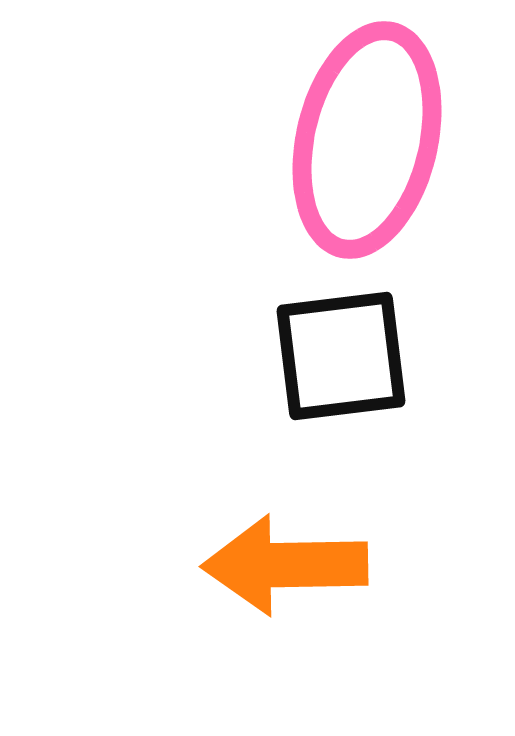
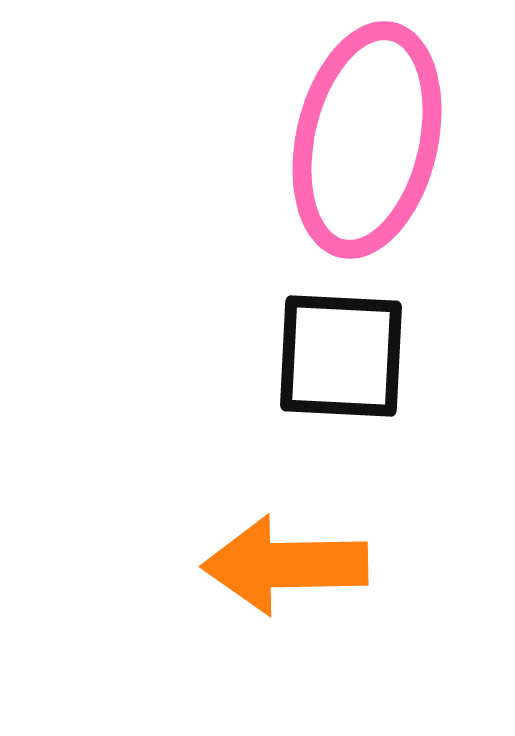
black square: rotated 10 degrees clockwise
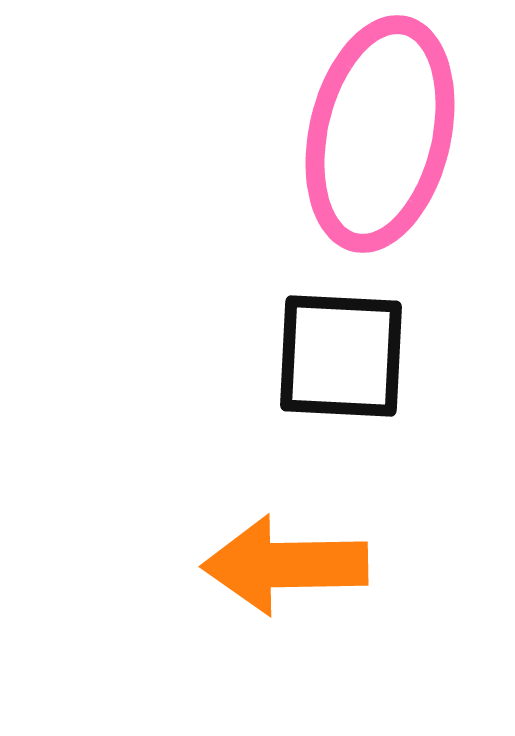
pink ellipse: moved 13 px right, 6 px up
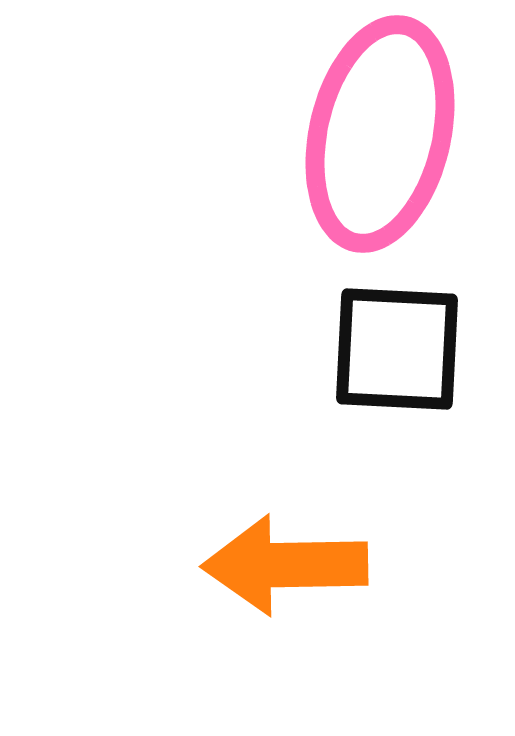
black square: moved 56 px right, 7 px up
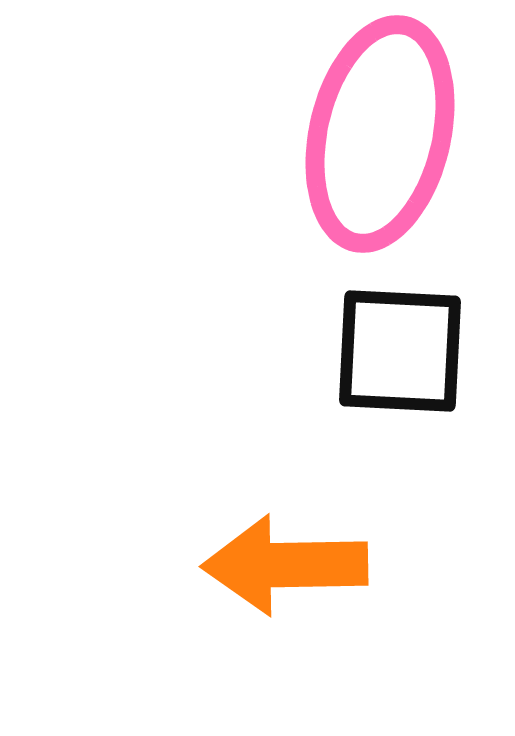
black square: moved 3 px right, 2 px down
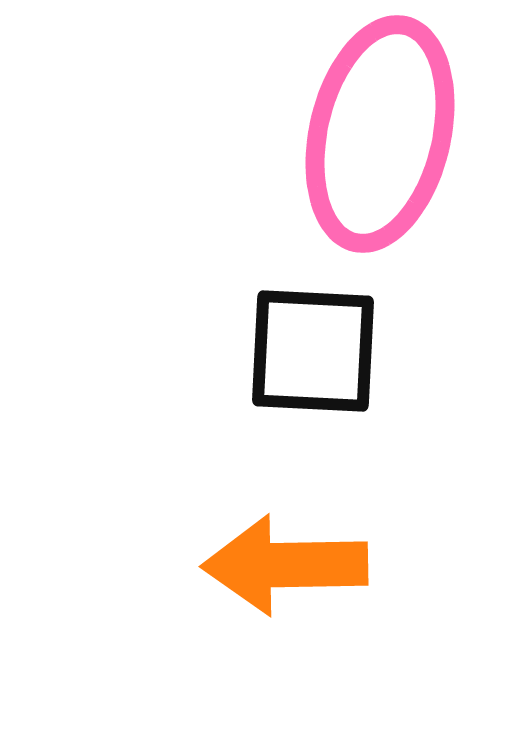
black square: moved 87 px left
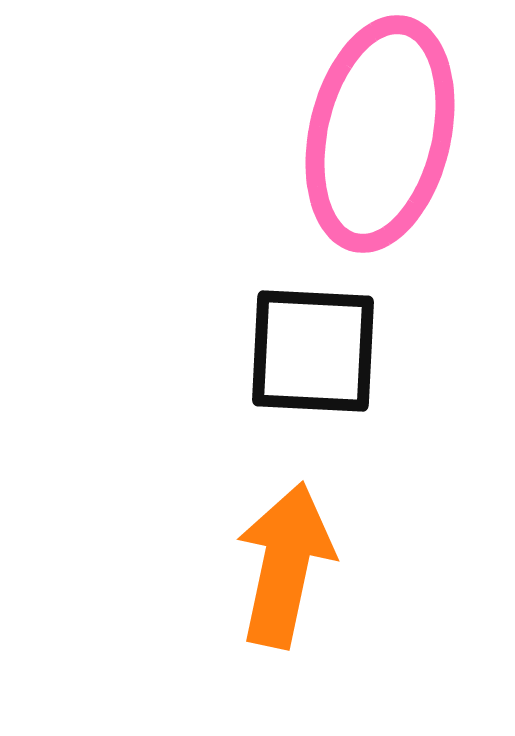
orange arrow: rotated 103 degrees clockwise
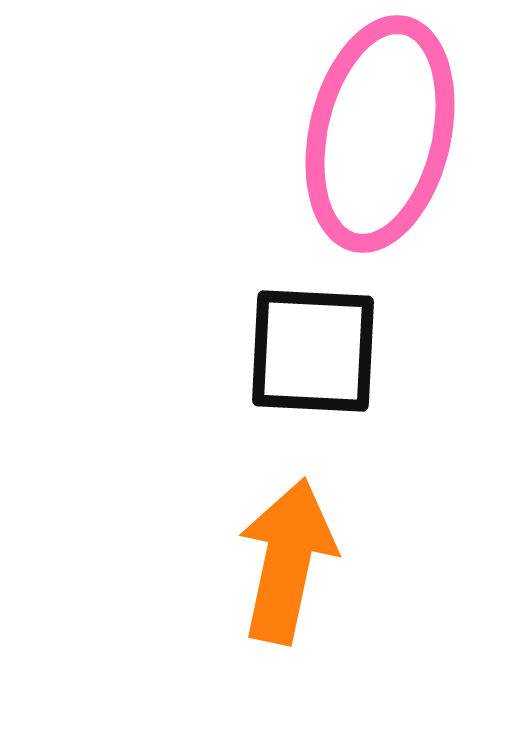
orange arrow: moved 2 px right, 4 px up
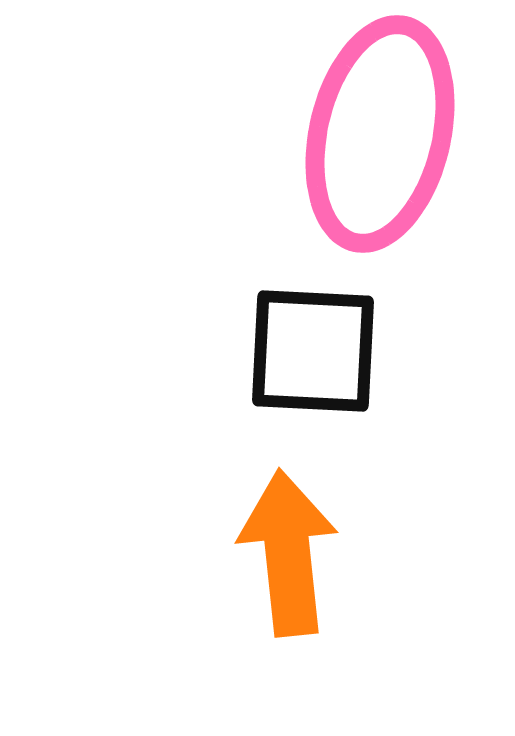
orange arrow: moved 1 px right, 8 px up; rotated 18 degrees counterclockwise
